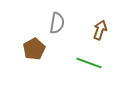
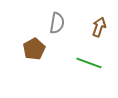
brown arrow: moved 1 px left, 3 px up
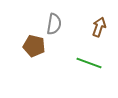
gray semicircle: moved 3 px left, 1 px down
brown pentagon: moved 3 px up; rotated 30 degrees counterclockwise
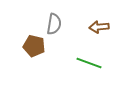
brown arrow: rotated 114 degrees counterclockwise
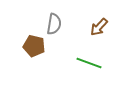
brown arrow: rotated 42 degrees counterclockwise
